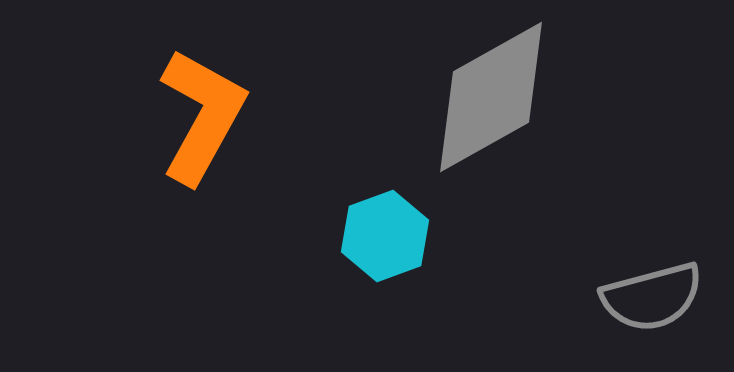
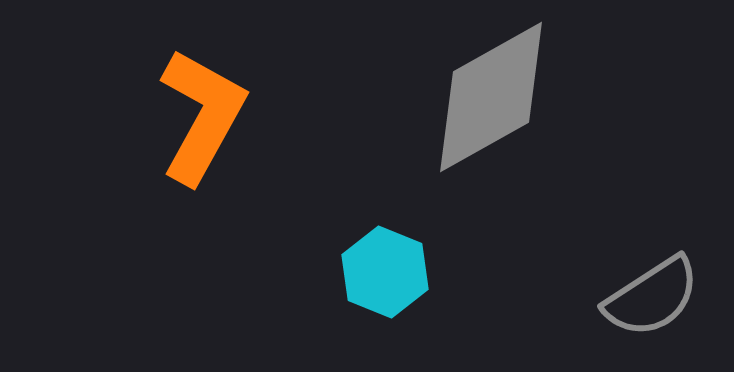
cyan hexagon: moved 36 px down; rotated 18 degrees counterclockwise
gray semicircle: rotated 18 degrees counterclockwise
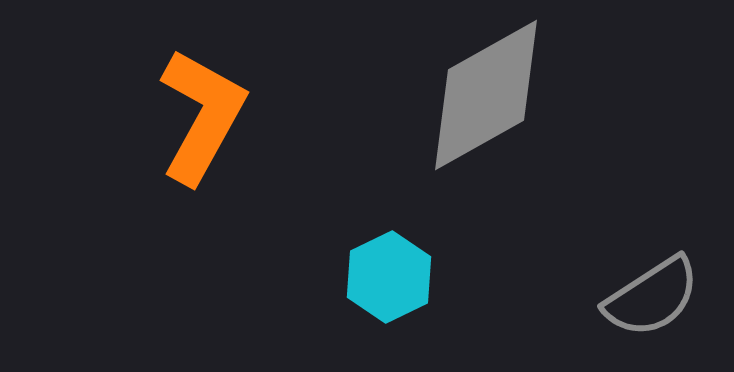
gray diamond: moved 5 px left, 2 px up
cyan hexagon: moved 4 px right, 5 px down; rotated 12 degrees clockwise
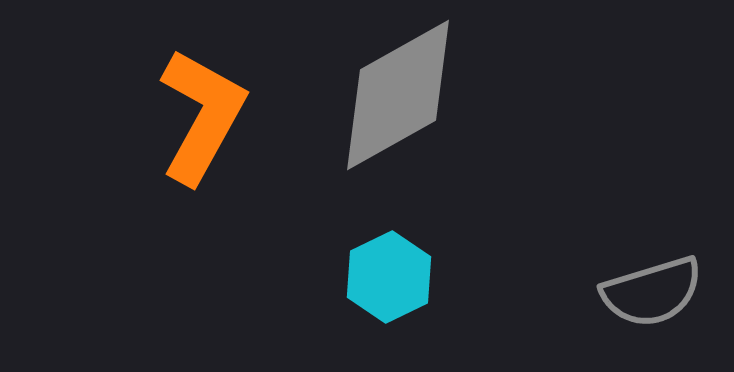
gray diamond: moved 88 px left
gray semicircle: moved 5 px up; rotated 16 degrees clockwise
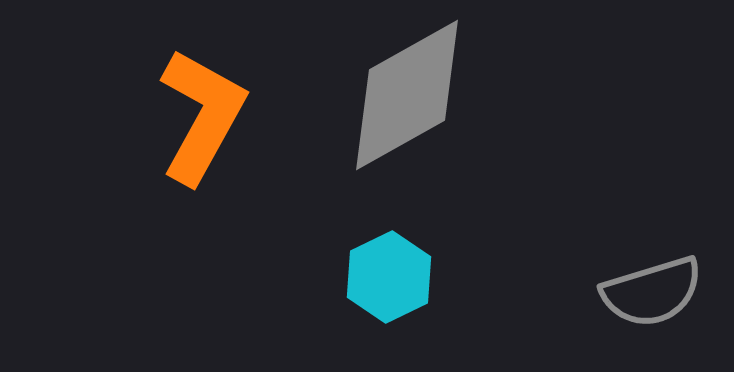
gray diamond: moved 9 px right
